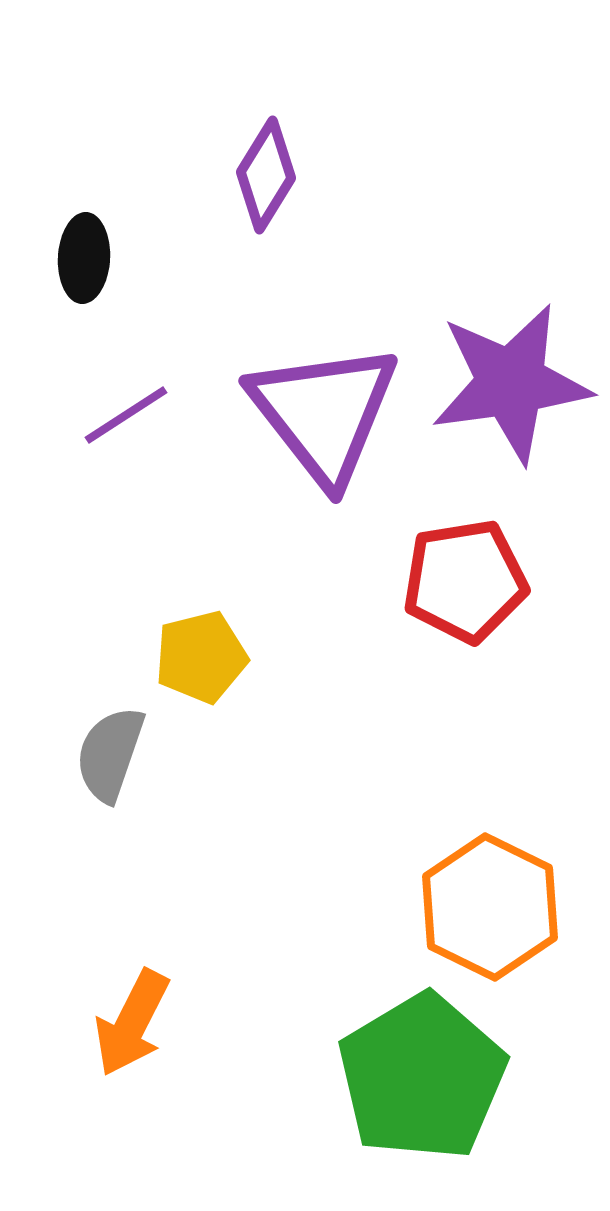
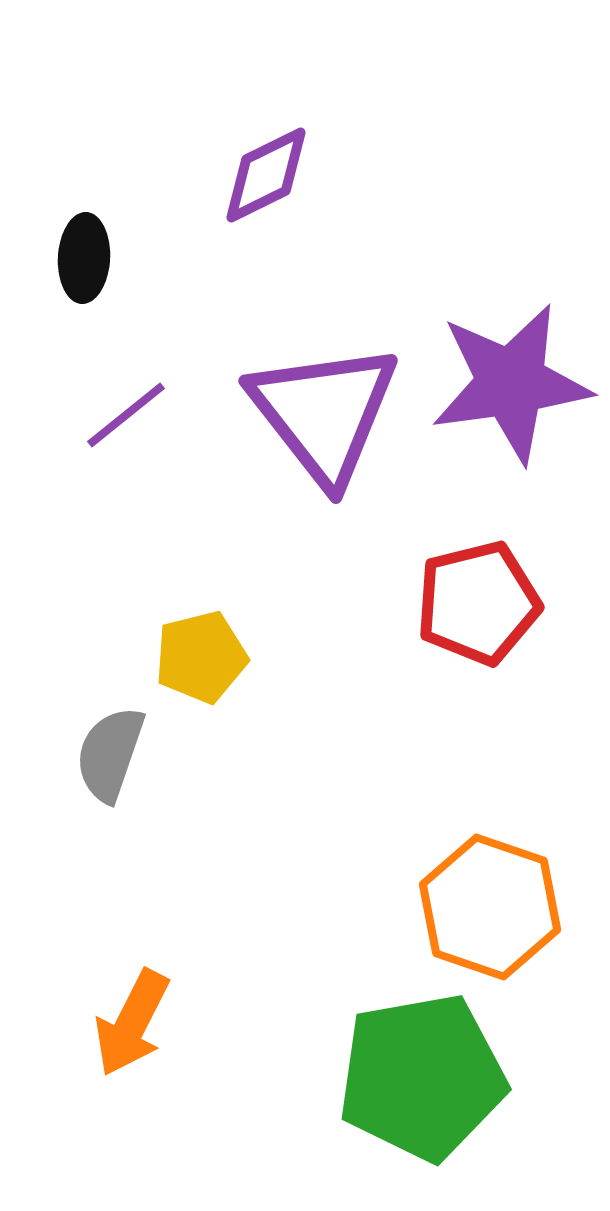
purple diamond: rotated 32 degrees clockwise
purple line: rotated 6 degrees counterclockwise
red pentagon: moved 13 px right, 22 px down; rotated 5 degrees counterclockwise
orange hexagon: rotated 7 degrees counterclockwise
green pentagon: rotated 21 degrees clockwise
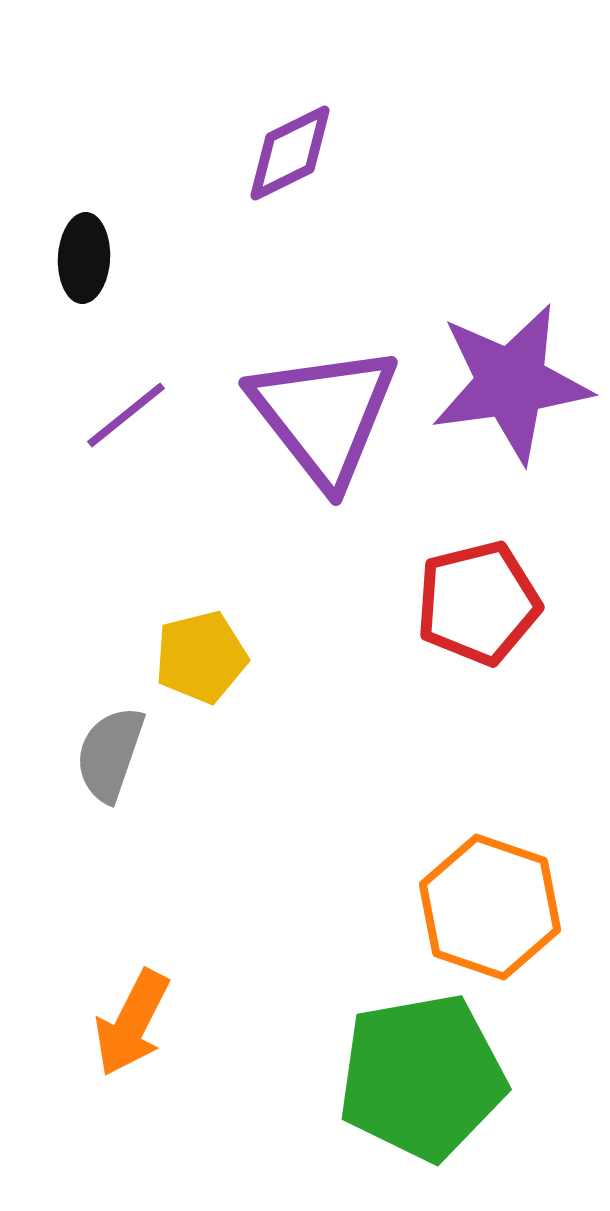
purple diamond: moved 24 px right, 22 px up
purple triangle: moved 2 px down
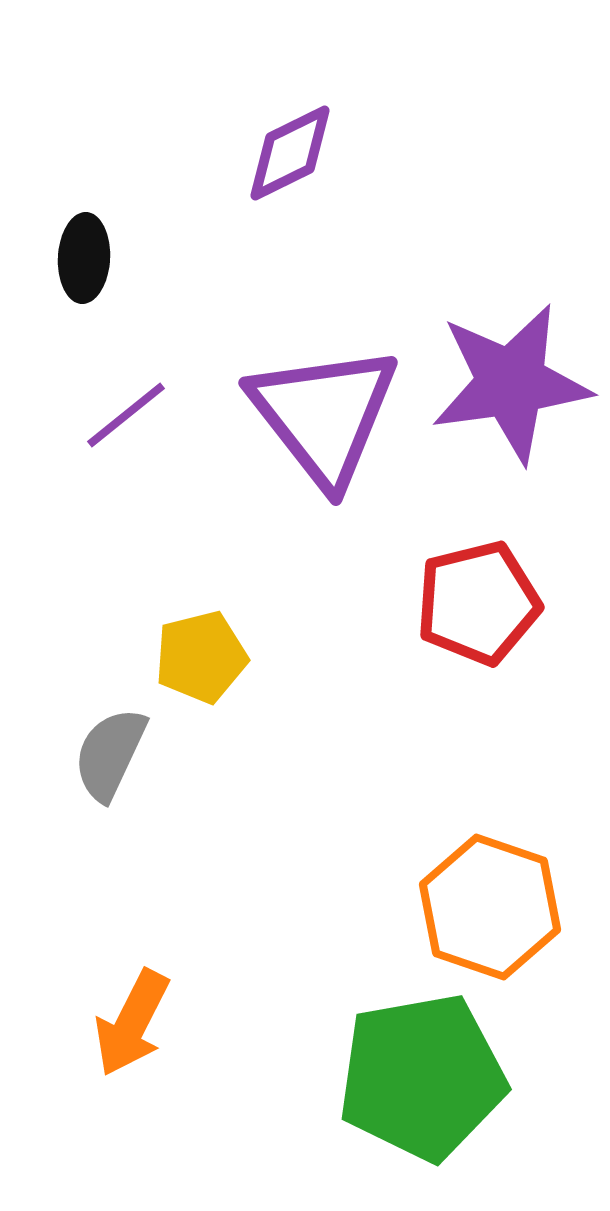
gray semicircle: rotated 6 degrees clockwise
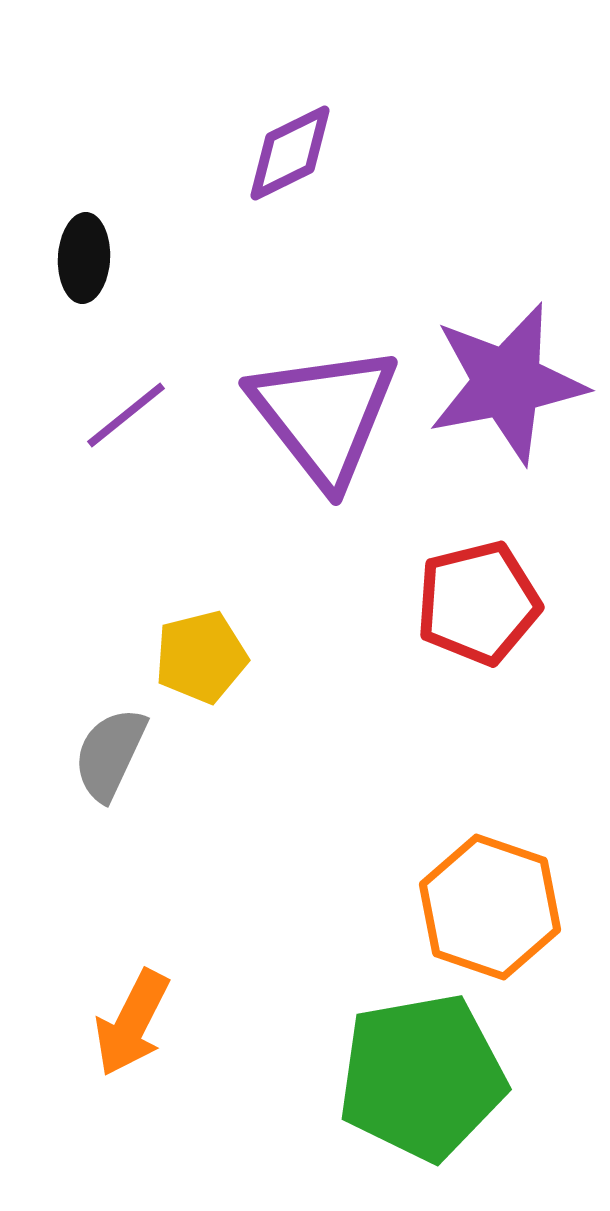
purple star: moved 4 px left; rotated 3 degrees counterclockwise
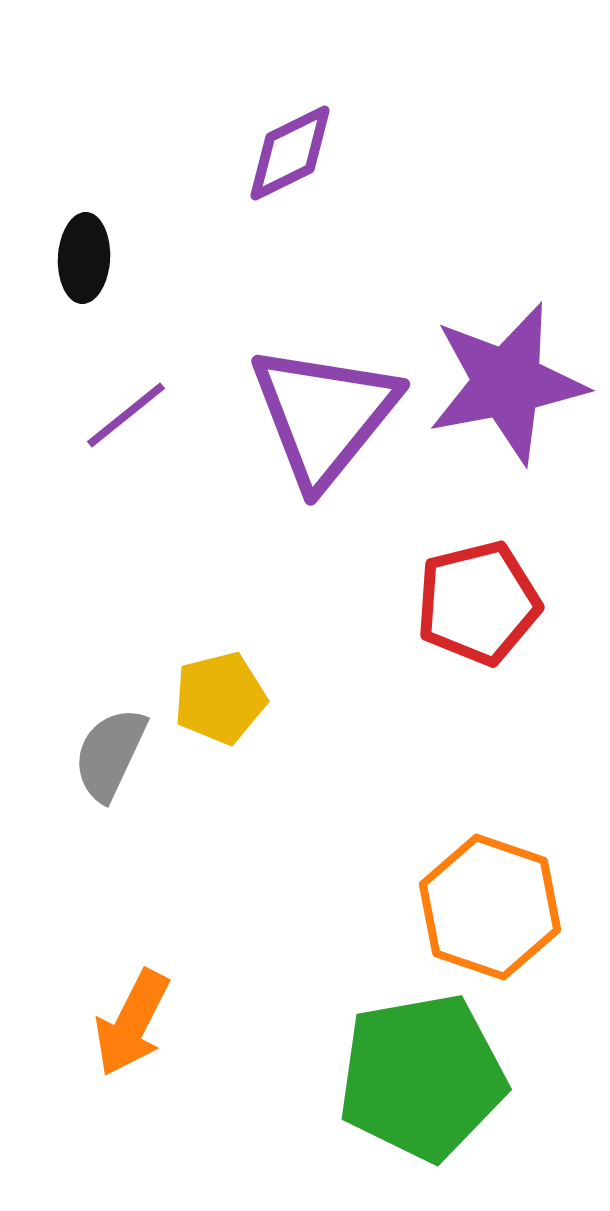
purple triangle: rotated 17 degrees clockwise
yellow pentagon: moved 19 px right, 41 px down
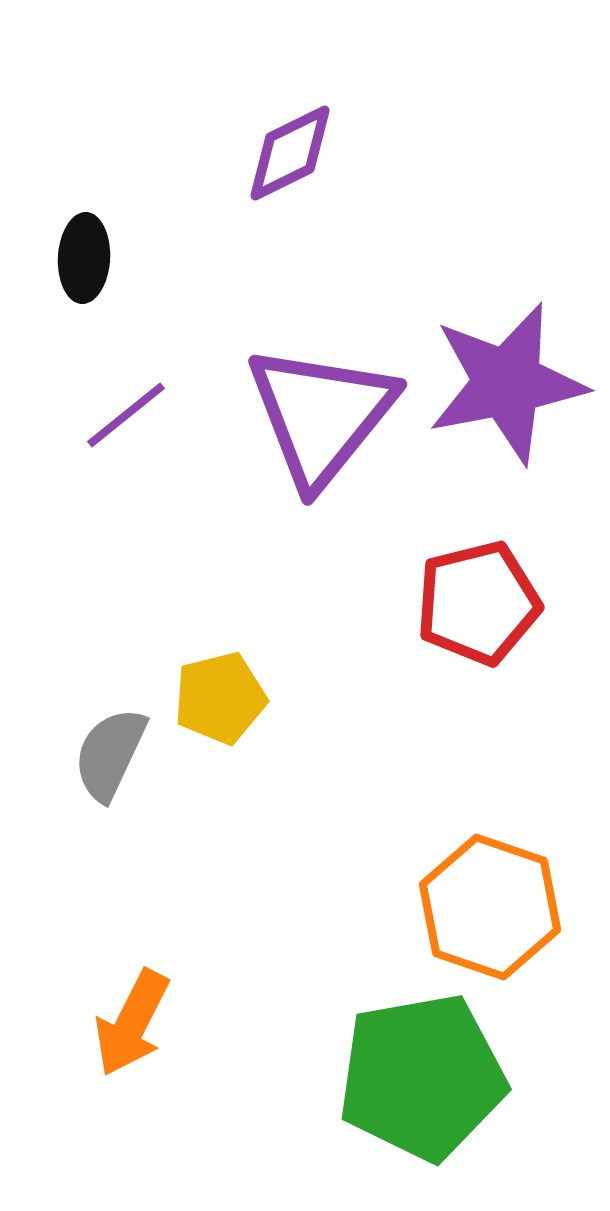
purple triangle: moved 3 px left
